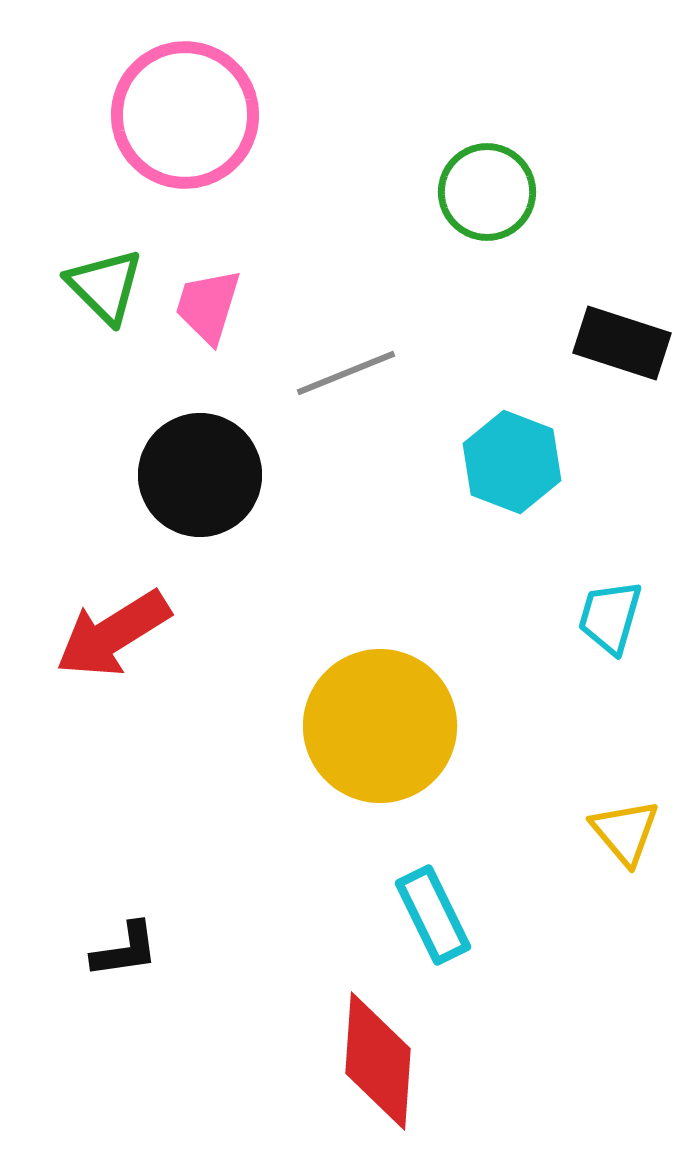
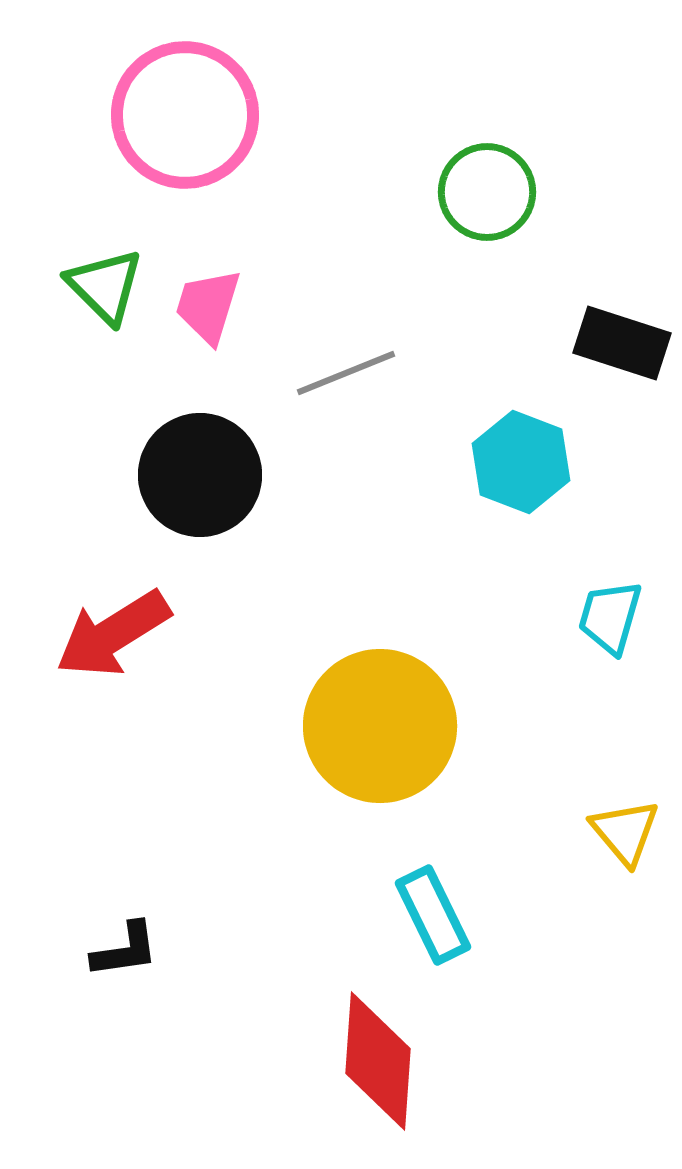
cyan hexagon: moved 9 px right
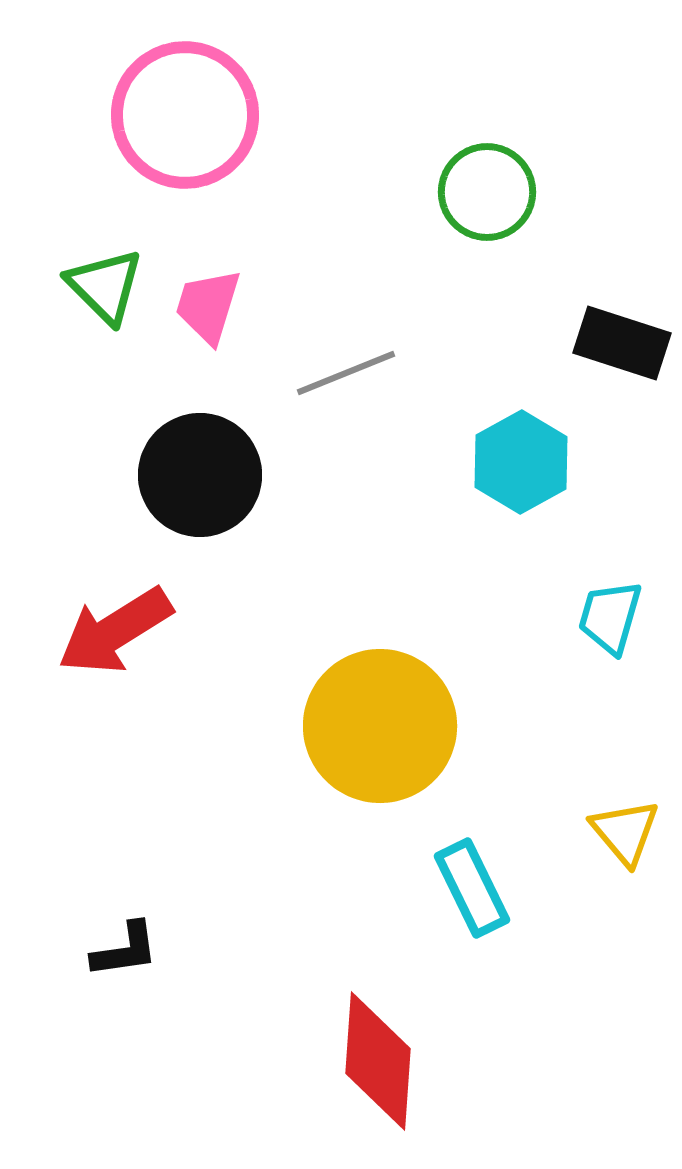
cyan hexagon: rotated 10 degrees clockwise
red arrow: moved 2 px right, 3 px up
cyan rectangle: moved 39 px right, 27 px up
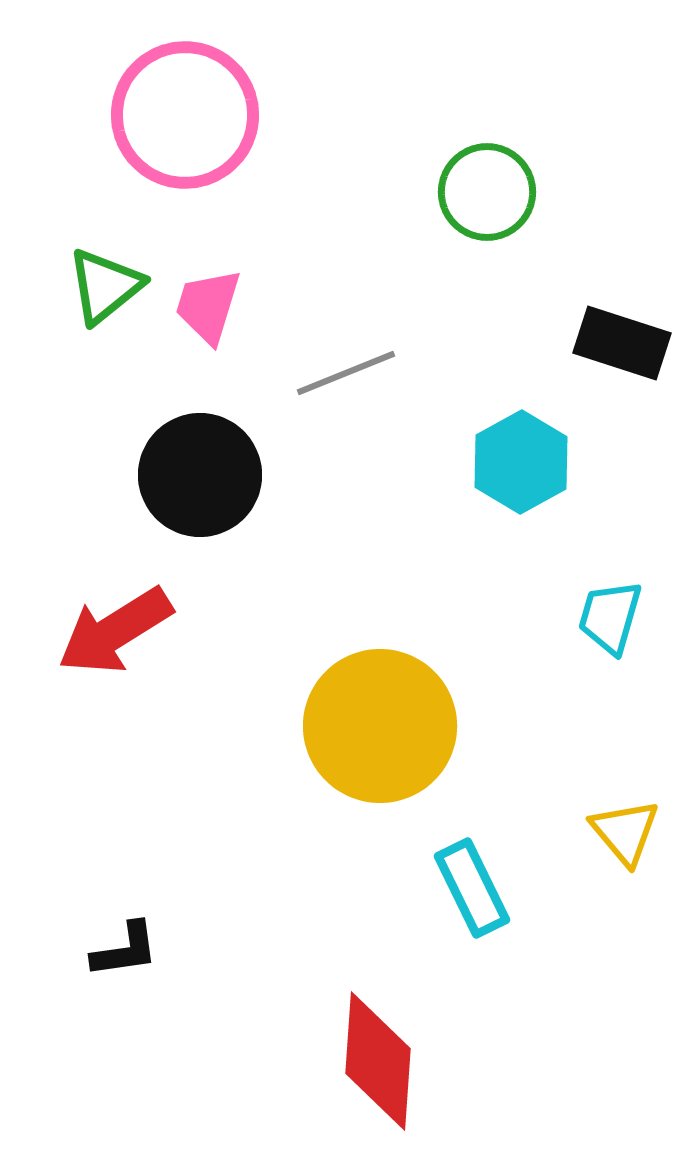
green triangle: rotated 36 degrees clockwise
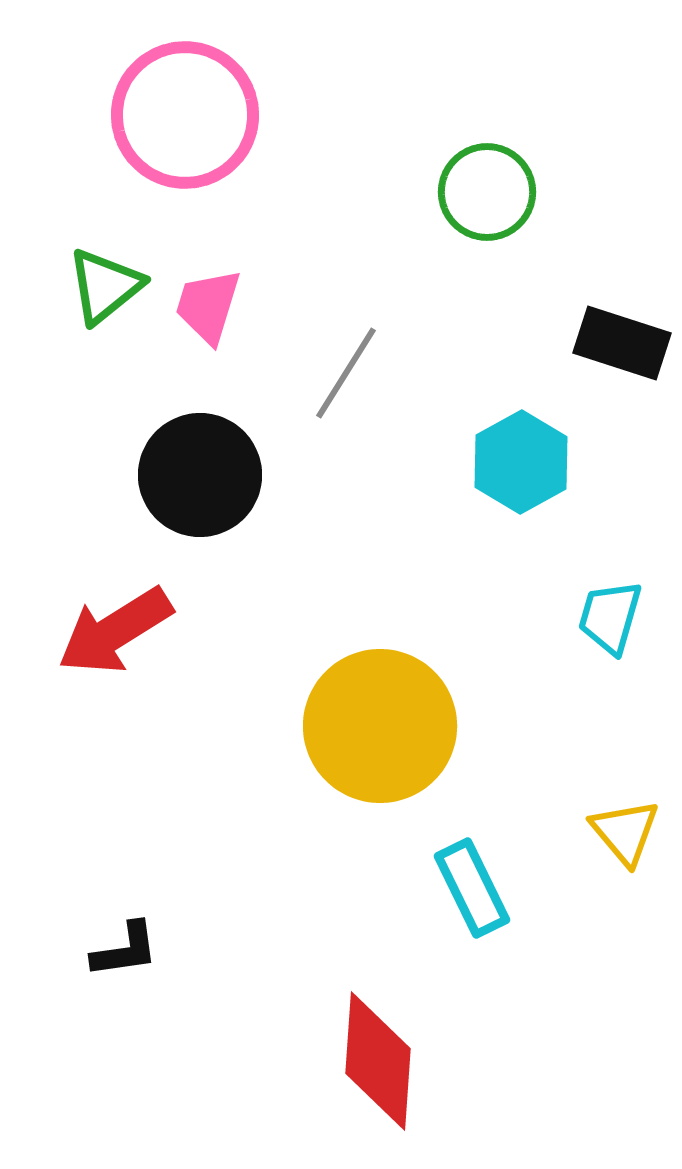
gray line: rotated 36 degrees counterclockwise
